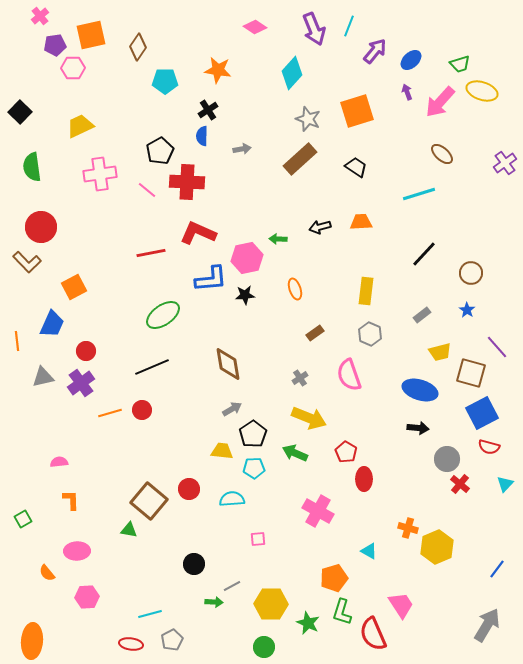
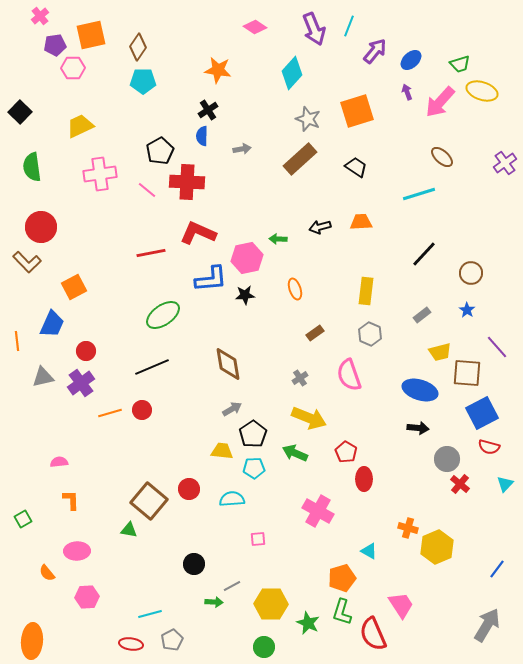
cyan pentagon at (165, 81): moved 22 px left
brown ellipse at (442, 154): moved 3 px down
brown square at (471, 373): moved 4 px left; rotated 12 degrees counterclockwise
orange pentagon at (334, 578): moved 8 px right
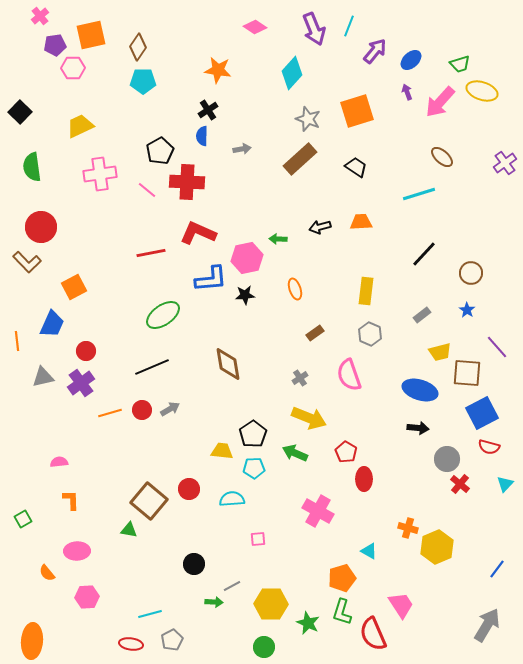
gray arrow at (232, 409): moved 62 px left
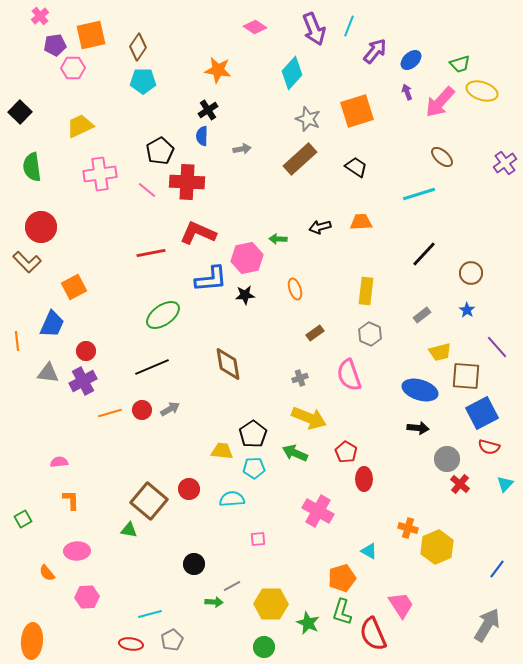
brown square at (467, 373): moved 1 px left, 3 px down
gray triangle at (43, 377): moved 5 px right, 4 px up; rotated 20 degrees clockwise
gray cross at (300, 378): rotated 14 degrees clockwise
purple cross at (81, 383): moved 2 px right, 2 px up; rotated 8 degrees clockwise
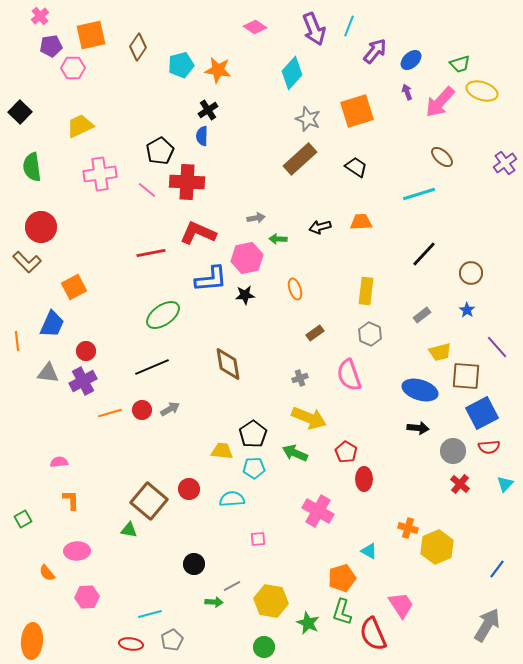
purple pentagon at (55, 45): moved 4 px left, 1 px down
cyan pentagon at (143, 81): moved 38 px right, 16 px up; rotated 15 degrees counterclockwise
gray arrow at (242, 149): moved 14 px right, 69 px down
red semicircle at (489, 447): rotated 20 degrees counterclockwise
gray circle at (447, 459): moved 6 px right, 8 px up
yellow hexagon at (271, 604): moved 3 px up; rotated 8 degrees clockwise
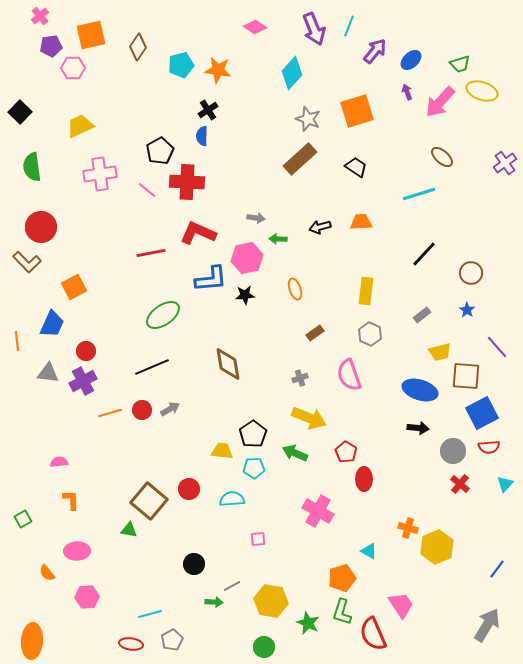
gray arrow at (256, 218): rotated 18 degrees clockwise
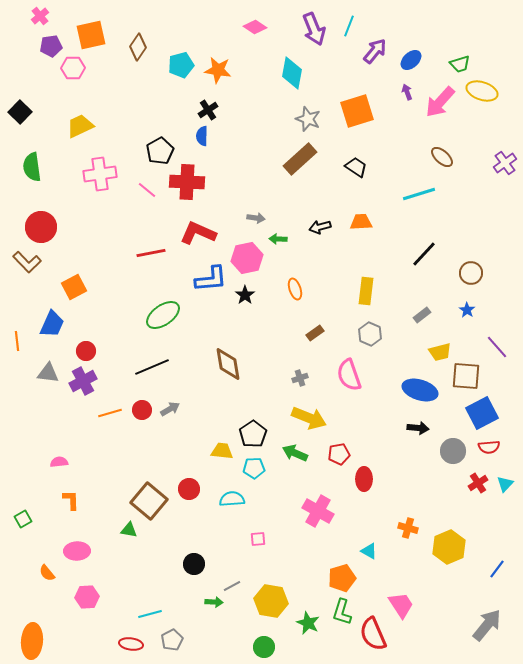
cyan diamond at (292, 73): rotated 32 degrees counterclockwise
black star at (245, 295): rotated 30 degrees counterclockwise
red pentagon at (346, 452): moved 7 px left, 2 px down; rotated 30 degrees clockwise
red cross at (460, 484): moved 18 px right, 1 px up; rotated 18 degrees clockwise
yellow hexagon at (437, 547): moved 12 px right
gray arrow at (487, 625): rotated 8 degrees clockwise
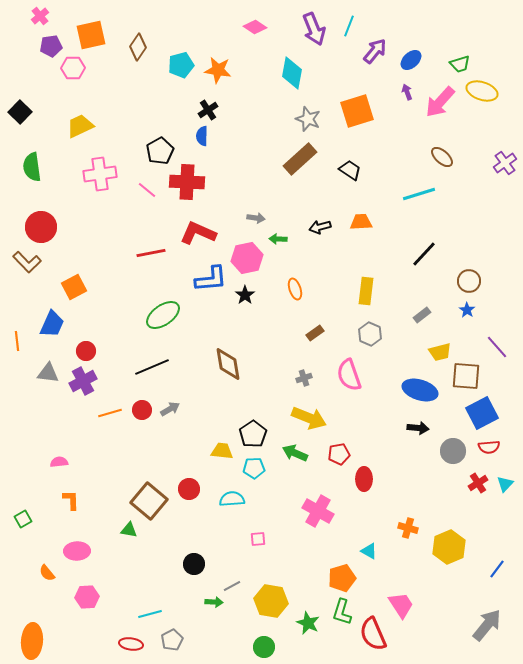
black trapezoid at (356, 167): moved 6 px left, 3 px down
brown circle at (471, 273): moved 2 px left, 8 px down
gray cross at (300, 378): moved 4 px right
